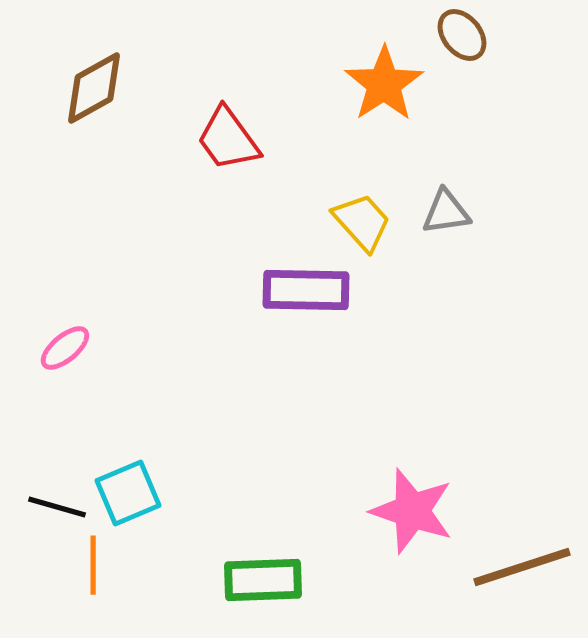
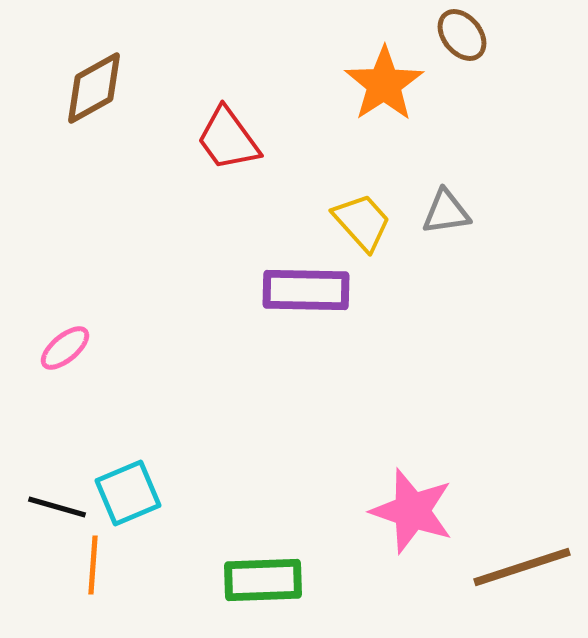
orange line: rotated 4 degrees clockwise
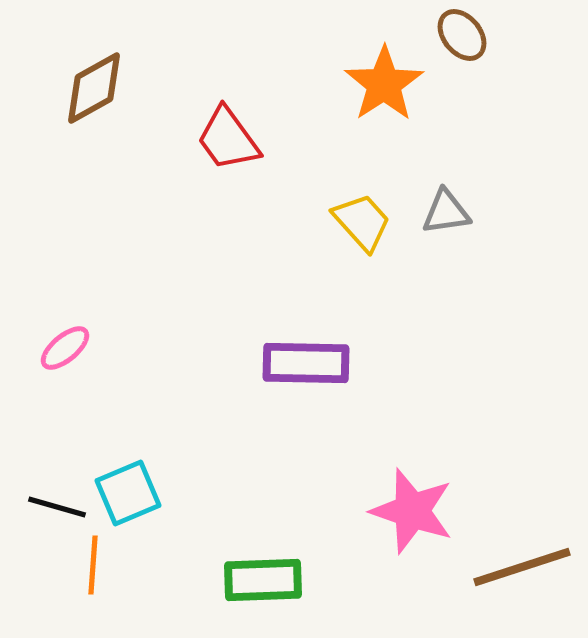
purple rectangle: moved 73 px down
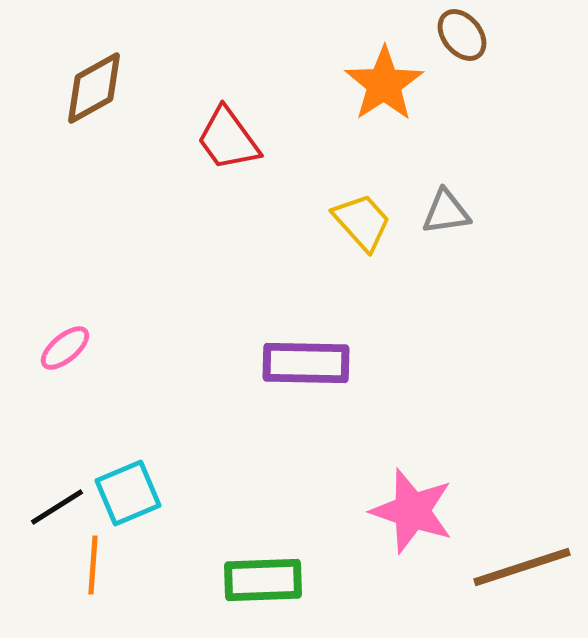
black line: rotated 48 degrees counterclockwise
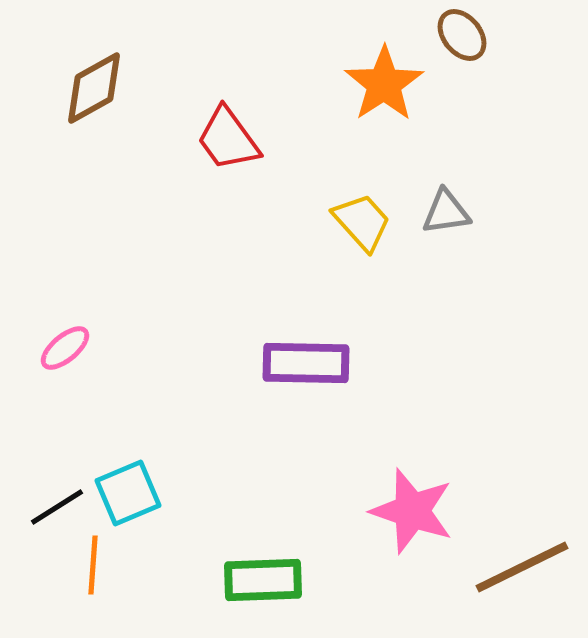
brown line: rotated 8 degrees counterclockwise
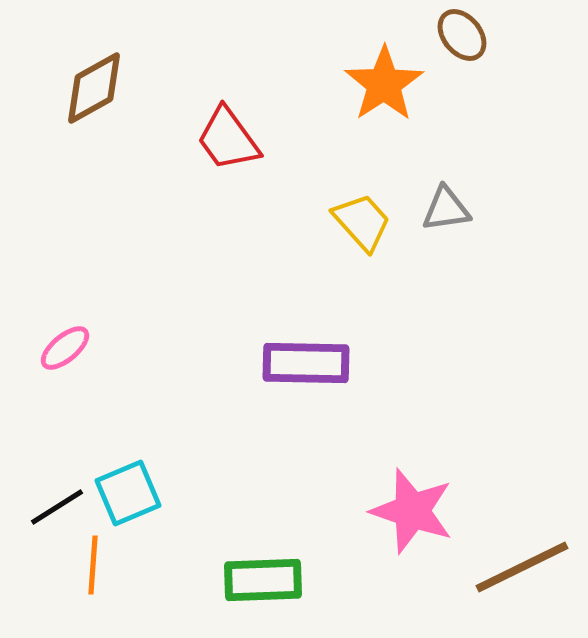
gray triangle: moved 3 px up
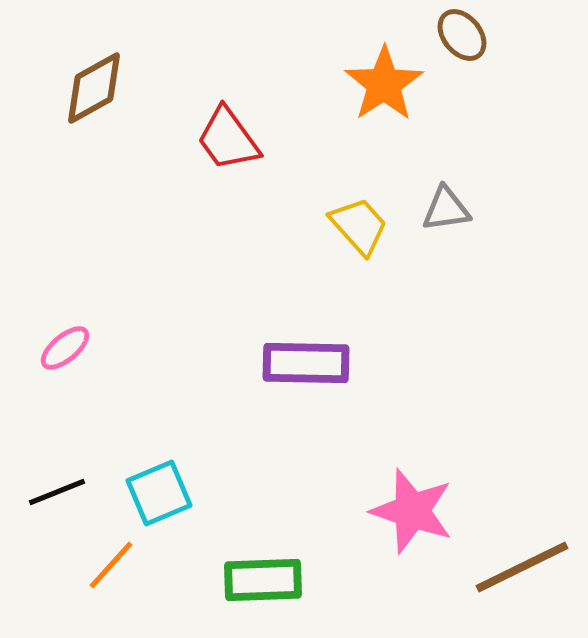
yellow trapezoid: moved 3 px left, 4 px down
cyan square: moved 31 px right
black line: moved 15 px up; rotated 10 degrees clockwise
orange line: moved 18 px right; rotated 38 degrees clockwise
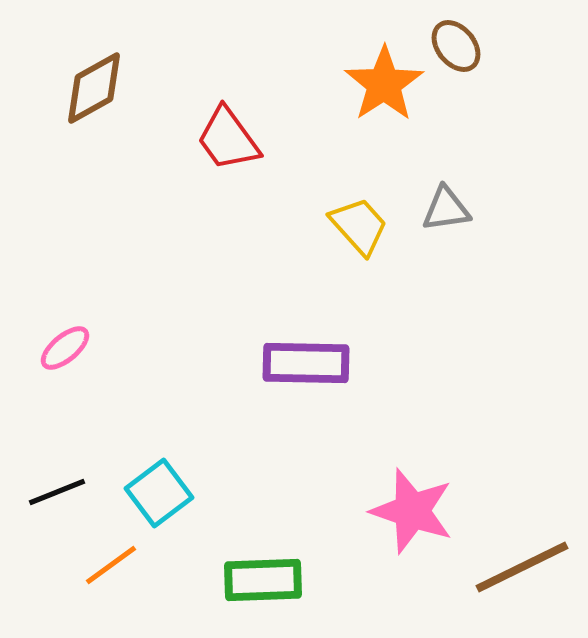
brown ellipse: moved 6 px left, 11 px down
cyan square: rotated 14 degrees counterclockwise
orange line: rotated 12 degrees clockwise
